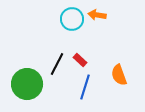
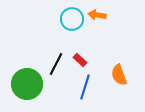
black line: moved 1 px left
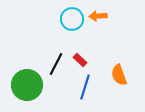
orange arrow: moved 1 px right, 1 px down; rotated 12 degrees counterclockwise
green circle: moved 1 px down
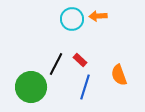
green circle: moved 4 px right, 2 px down
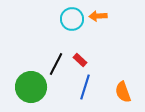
orange semicircle: moved 4 px right, 17 px down
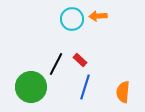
orange semicircle: rotated 25 degrees clockwise
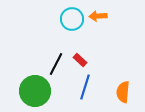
green circle: moved 4 px right, 4 px down
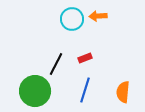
red rectangle: moved 5 px right, 2 px up; rotated 64 degrees counterclockwise
blue line: moved 3 px down
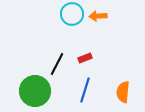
cyan circle: moved 5 px up
black line: moved 1 px right
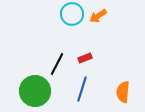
orange arrow: rotated 30 degrees counterclockwise
blue line: moved 3 px left, 1 px up
